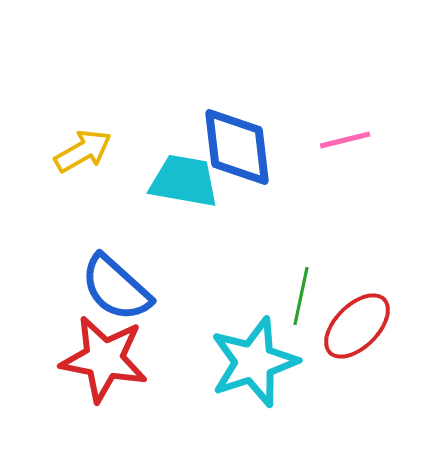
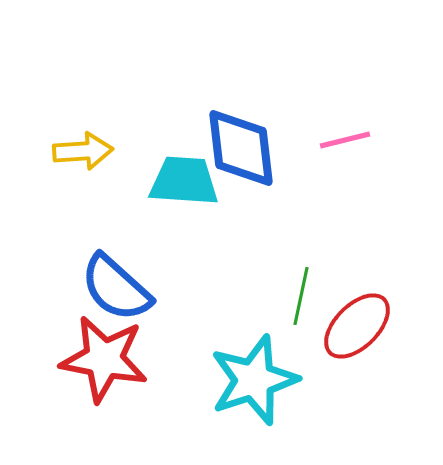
blue diamond: moved 4 px right, 1 px down
yellow arrow: rotated 26 degrees clockwise
cyan trapezoid: rotated 6 degrees counterclockwise
cyan star: moved 18 px down
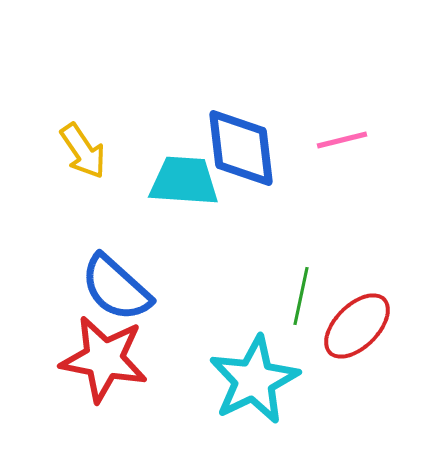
pink line: moved 3 px left
yellow arrow: rotated 60 degrees clockwise
cyan star: rotated 8 degrees counterclockwise
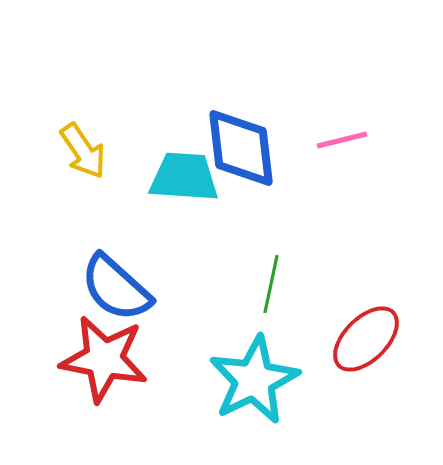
cyan trapezoid: moved 4 px up
green line: moved 30 px left, 12 px up
red ellipse: moved 9 px right, 13 px down
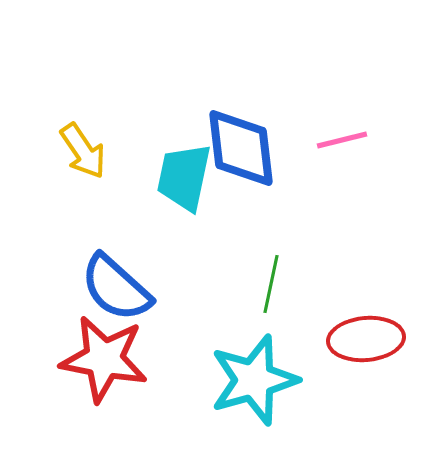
cyan trapezoid: rotated 82 degrees counterclockwise
red ellipse: rotated 40 degrees clockwise
cyan star: rotated 10 degrees clockwise
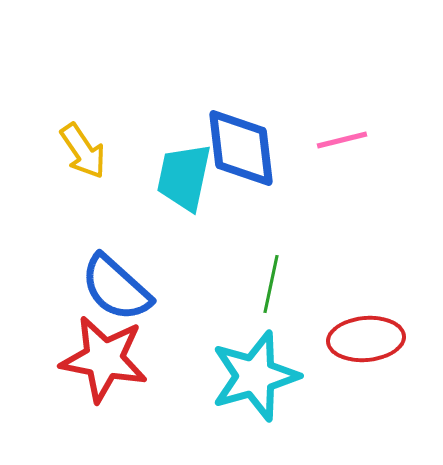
cyan star: moved 1 px right, 4 px up
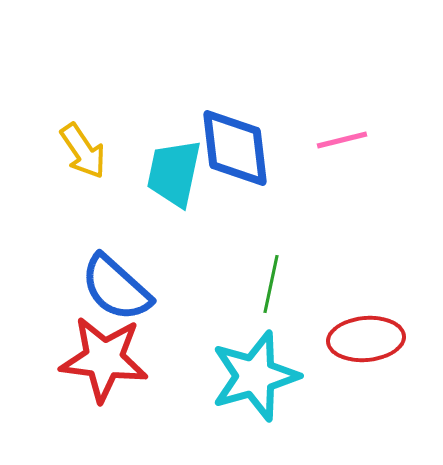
blue diamond: moved 6 px left
cyan trapezoid: moved 10 px left, 4 px up
red star: rotated 4 degrees counterclockwise
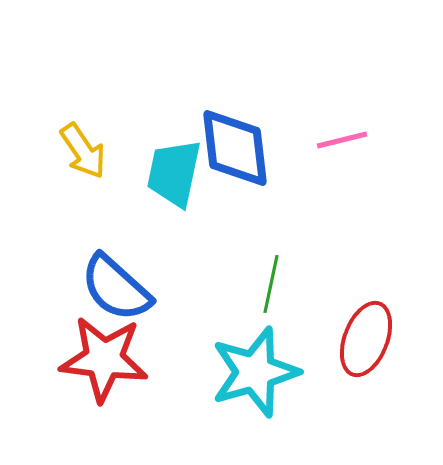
red ellipse: rotated 64 degrees counterclockwise
cyan star: moved 4 px up
